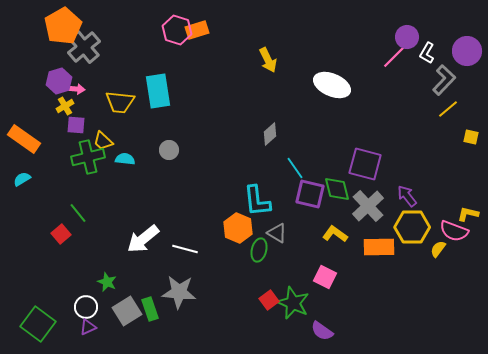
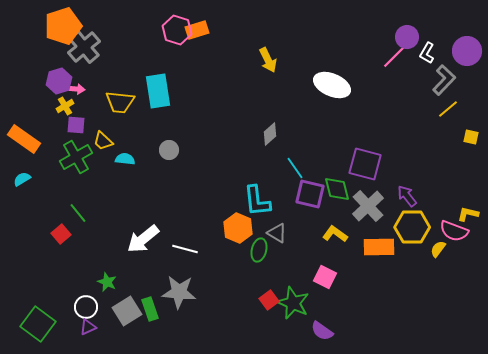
orange pentagon at (63, 26): rotated 12 degrees clockwise
green cross at (88, 157): moved 12 px left; rotated 16 degrees counterclockwise
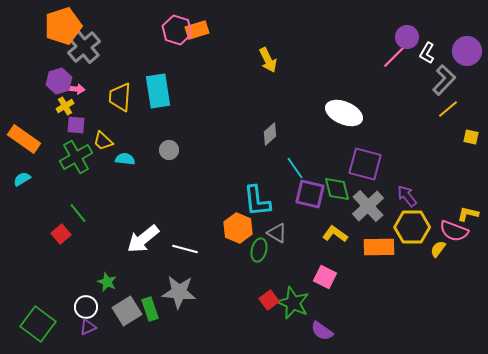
white ellipse at (332, 85): moved 12 px right, 28 px down
yellow trapezoid at (120, 102): moved 5 px up; rotated 88 degrees clockwise
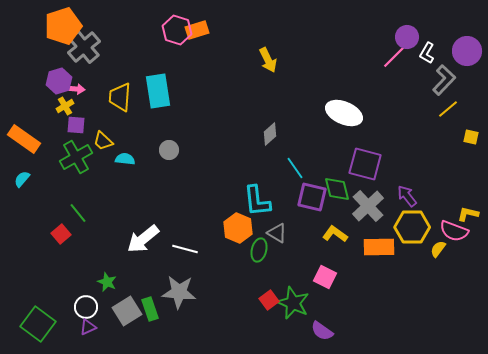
cyan semicircle at (22, 179): rotated 18 degrees counterclockwise
purple square at (310, 194): moved 2 px right, 3 px down
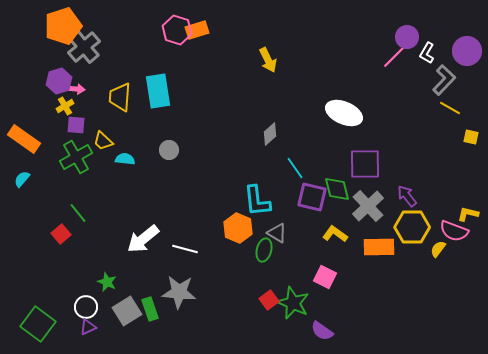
yellow line at (448, 109): moved 2 px right, 1 px up; rotated 70 degrees clockwise
purple square at (365, 164): rotated 16 degrees counterclockwise
green ellipse at (259, 250): moved 5 px right
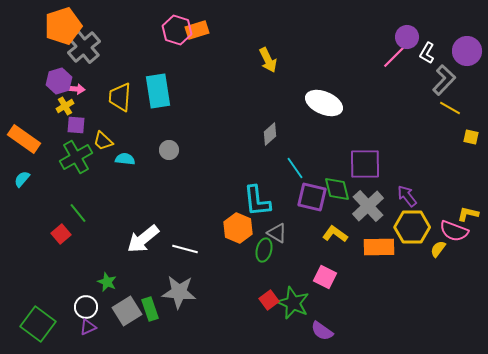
white ellipse at (344, 113): moved 20 px left, 10 px up
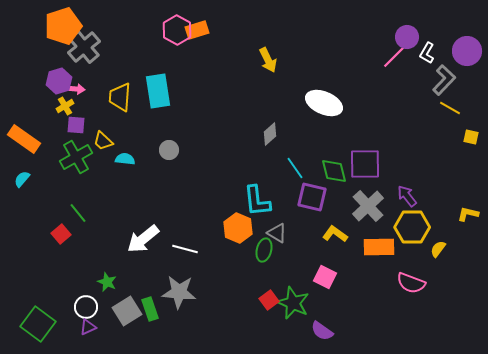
pink hexagon at (177, 30): rotated 12 degrees clockwise
green diamond at (337, 189): moved 3 px left, 18 px up
pink semicircle at (454, 231): moved 43 px left, 52 px down
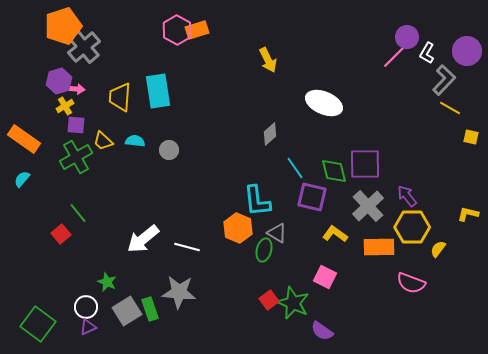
cyan semicircle at (125, 159): moved 10 px right, 18 px up
white line at (185, 249): moved 2 px right, 2 px up
